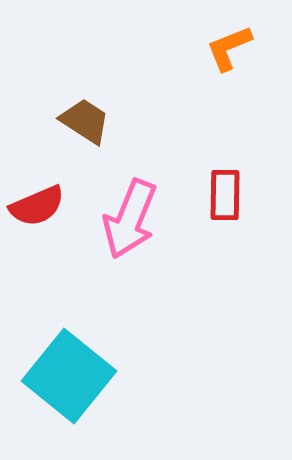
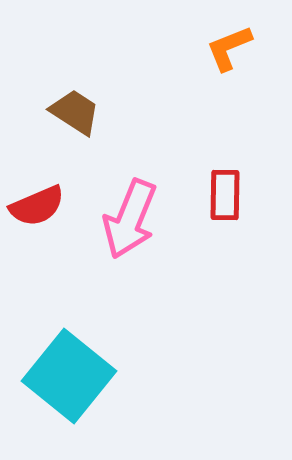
brown trapezoid: moved 10 px left, 9 px up
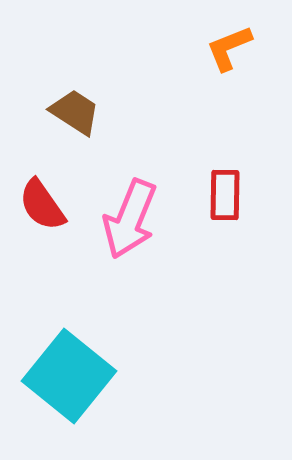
red semicircle: moved 5 px right, 1 px up; rotated 78 degrees clockwise
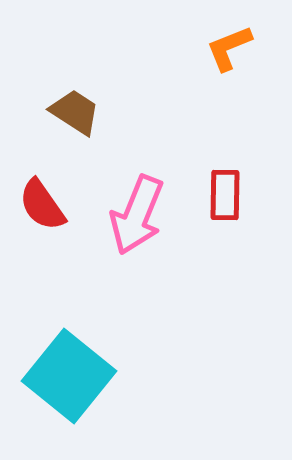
pink arrow: moved 7 px right, 4 px up
